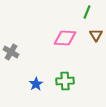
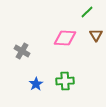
green line: rotated 24 degrees clockwise
gray cross: moved 11 px right, 1 px up
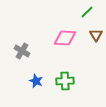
blue star: moved 3 px up; rotated 16 degrees counterclockwise
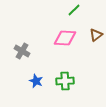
green line: moved 13 px left, 2 px up
brown triangle: rotated 24 degrees clockwise
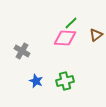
green line: moved 3 px left, 13 px down
green cross: rotated 12 degrees counterclockwise
